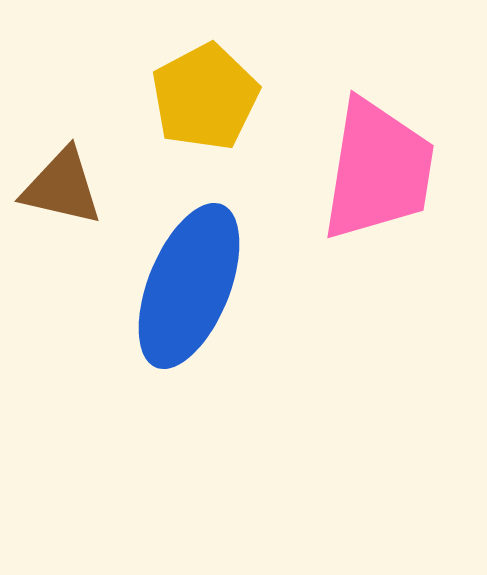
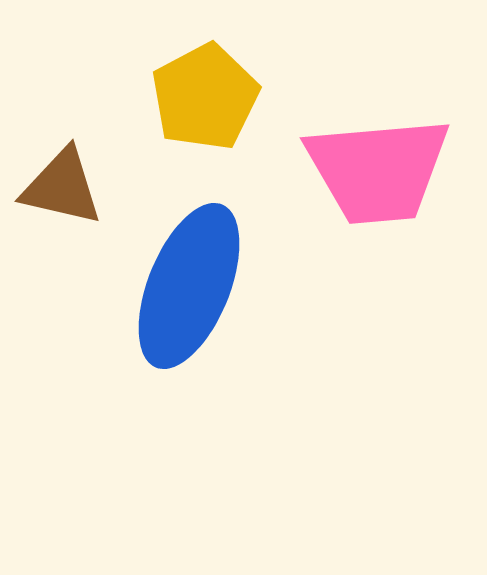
pink trapezoid: rotated 76 degrees clockwise
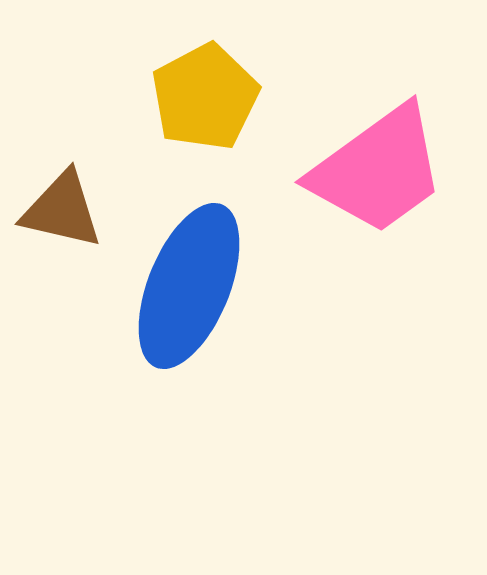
pink trapezoid: rotated 31 degrees counterclockwise
brown triangle: moved 23 px down
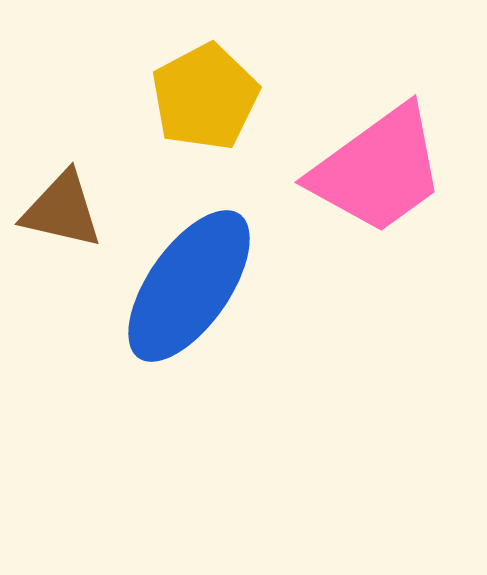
blue ellipse: rotated 13 degrees clockwise
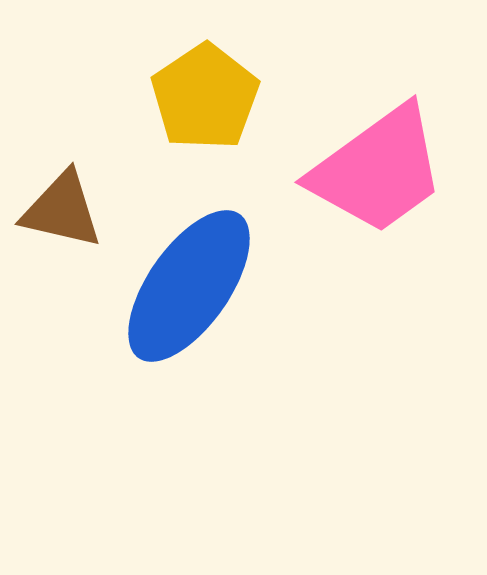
yellow pentagon: rotated 6 degrees counterclockwise
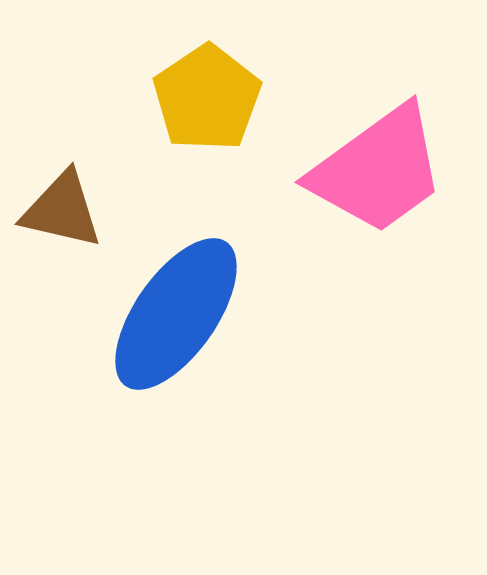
yellow pentagon: moved 2 px right, 1 px down
blue ellipse: moved 13 px left, 28 px down
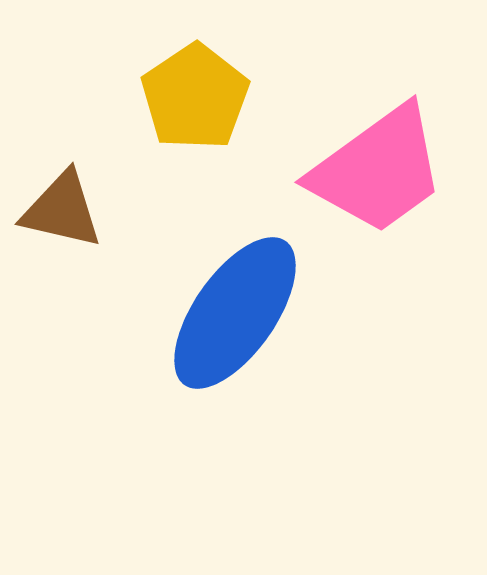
yellow pentagon: moved 12 px left, 1 px up
blue ellipse: moved 59 px right, 1 px up
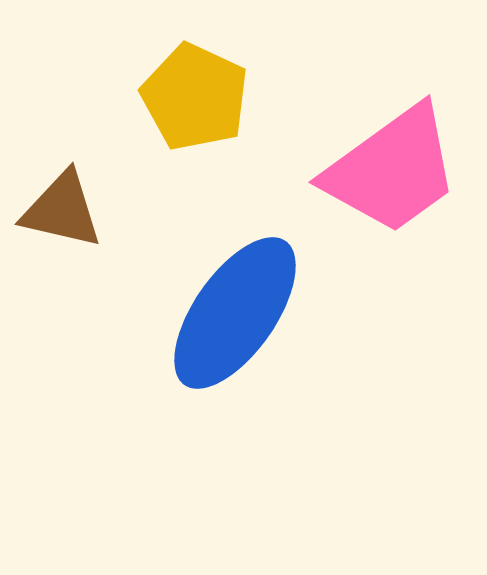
yellow pentagon: rotated 13 degrees counterclockwise
pink trapezoid: moved 14 px right
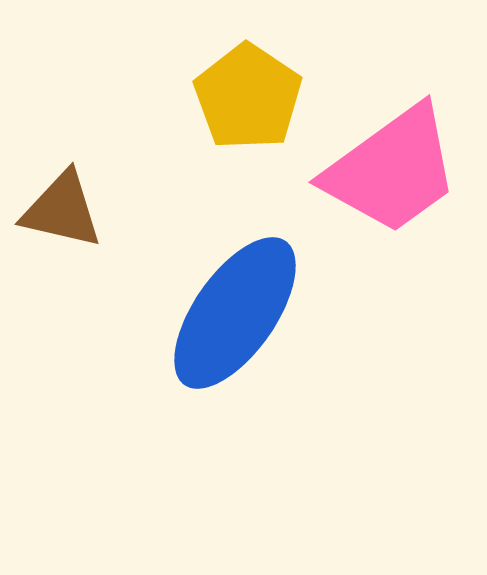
yellow pentagon: moved 53 px right; rotated 9 degrees clockwise
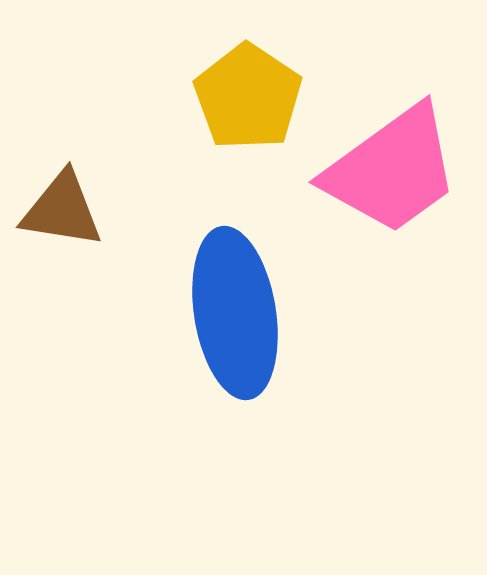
brown triangle: rotated 4 degrees counterclockwise
blue ellipse: rotated 44 degrees counterclockwise
